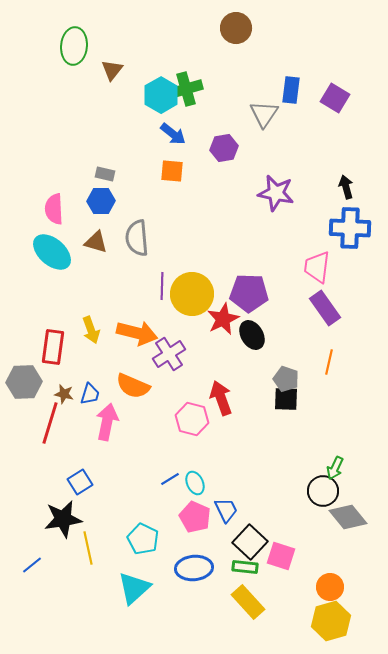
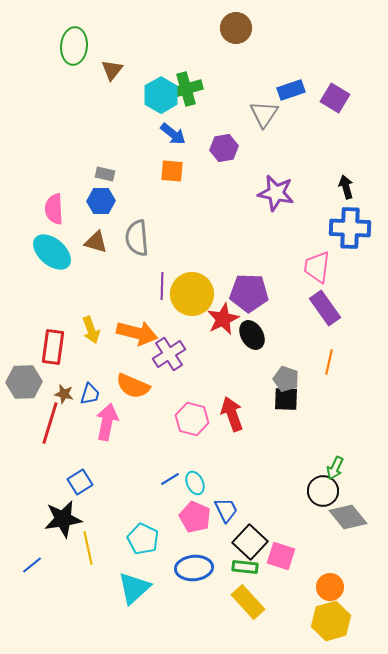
blue rectangle at (291, 90): rotated 64 degrees clockwise
red arrow at (221, 398): moved 11 px right, 16 px down
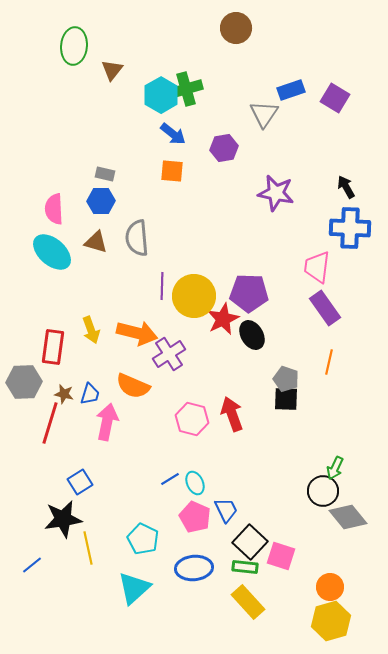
black arrow at (346, 187): rotated 15 degrees counterclockwise
yellow circle at (192, 294): moved 2 px right, 2 px down
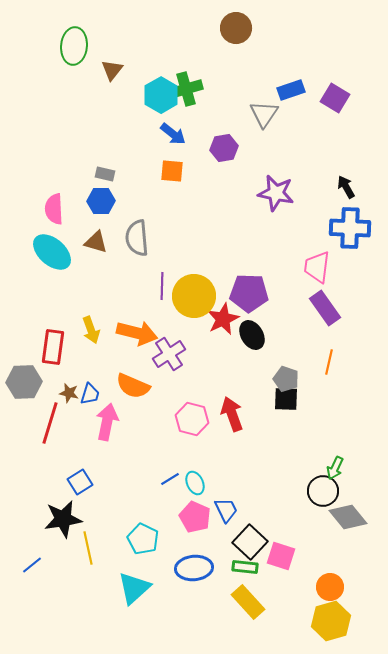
brown star at (64, 394): moved 5 px right, 1 px up
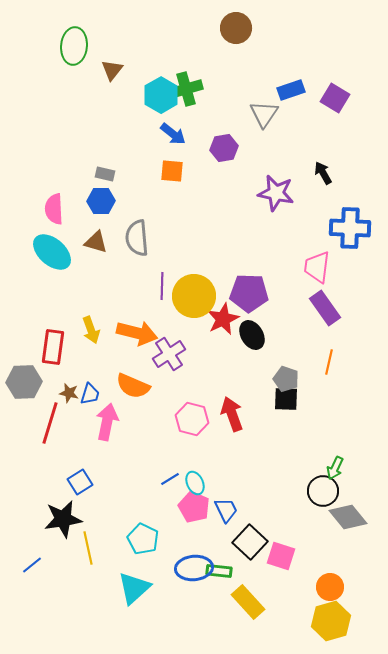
black arrow at (346, 187): moved 23 px left, 14 px up
pink pentagon at (195, 517): moved 1 px left, 10 px up
green rectangle at (245, 567): moved 26 px left, 4 px down
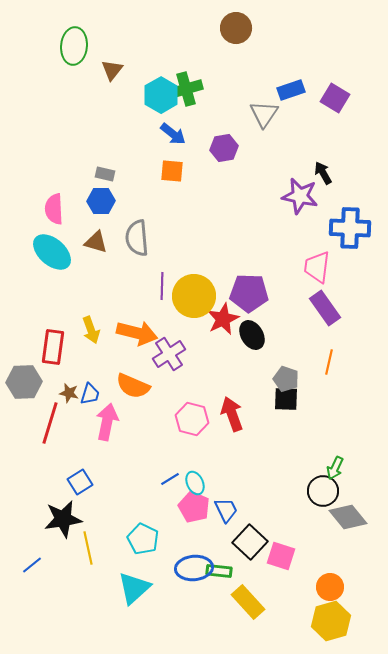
purple star at (276, 193): moved 24 px right, 3 px down
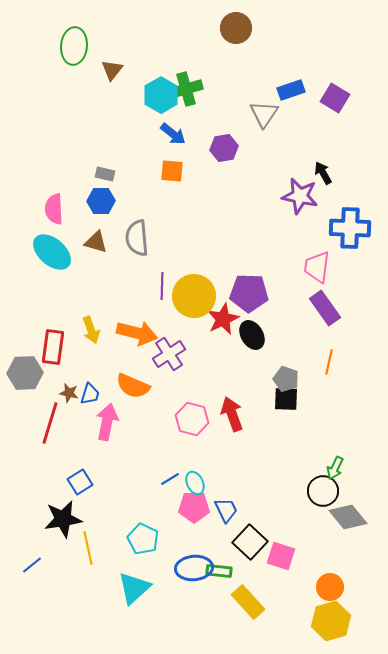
gray hexagon at (24, 382): moved 1 px right, 9 px up
pink pentagon at (194, 507): rotated 24 degrees counterclockwise
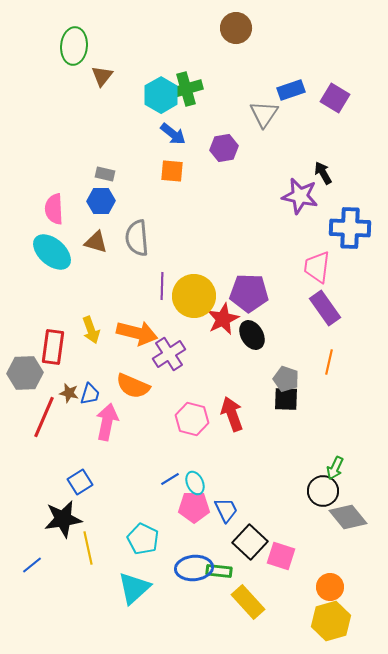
brown triangle at (112, 70): moved 10 px left, 6 px down
red line at (50, 423): moved 6 px left, 6 px up; rotated 6 degrees clockwise
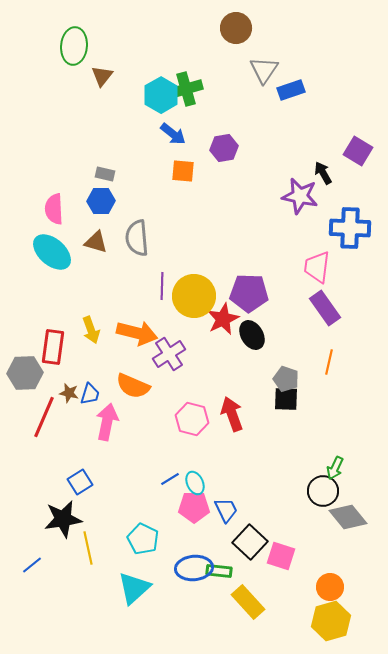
purple square at (335, 98): moved 23 px right, 53 px down
gray triangle at (264, 114): moved 44 px up
orange square at (172, 171): moved 11 px right
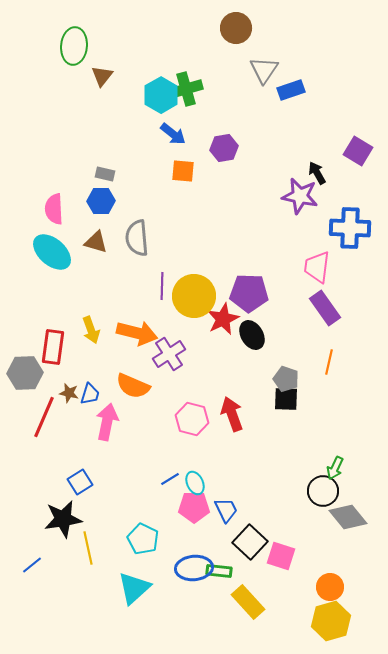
black arrow at (323, 173): moved 6 px left
